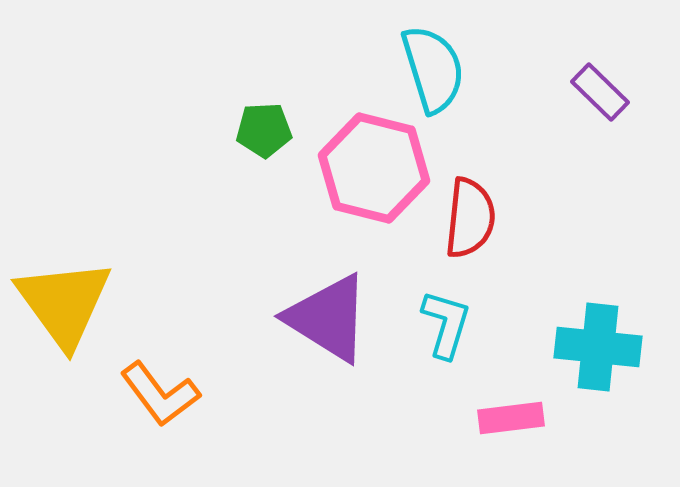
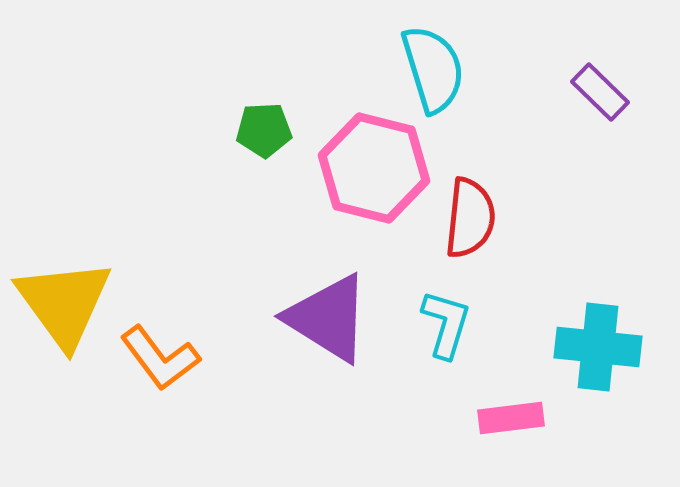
orange L-shape: moved 36 px up
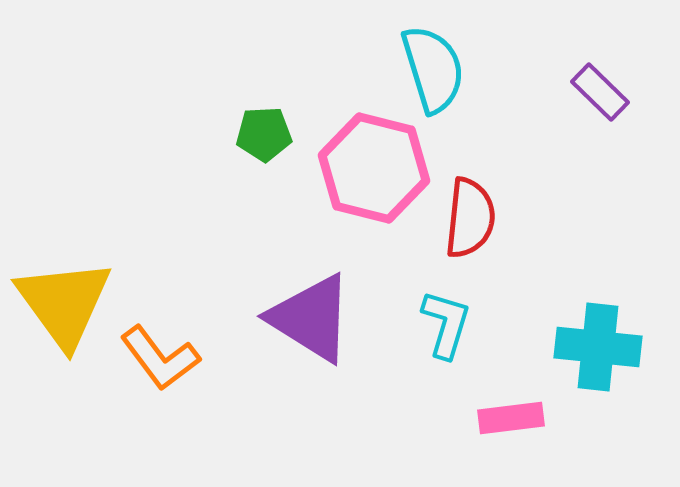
green pentagon: moved 4 px down
purple triangle: moved 17 px left
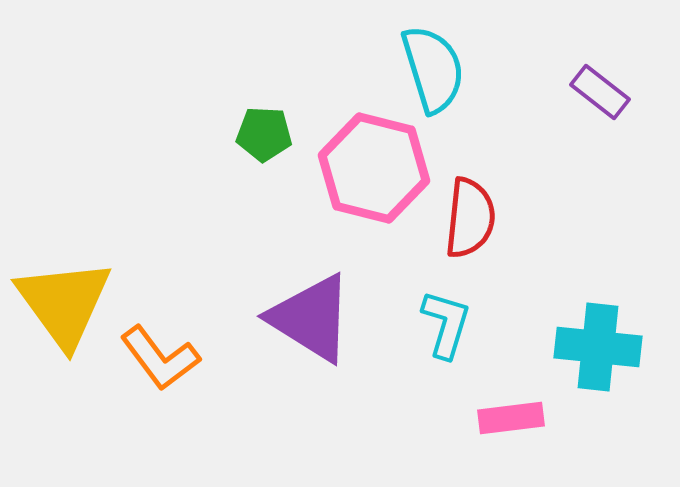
purple rectangle: rotated 6 degrees counterclockwise
green pentagon: rotated 6 degrees clockwise
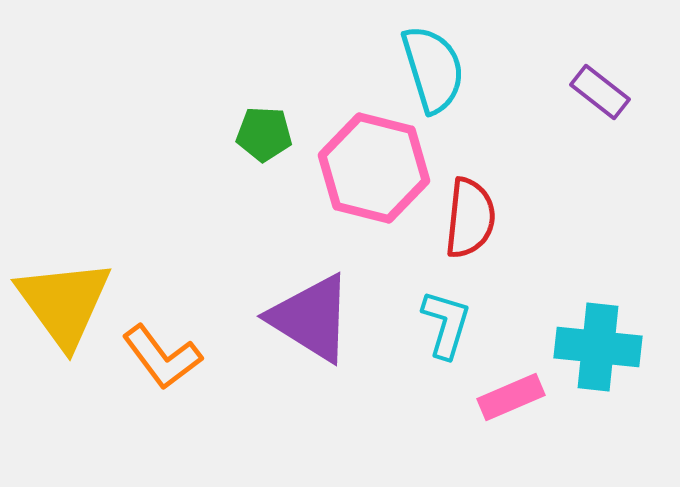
orange L-shape: moved 2 px right, 1 px up
pink rectangle: moved 21 px up; rotated 16 degrees counterclockwise
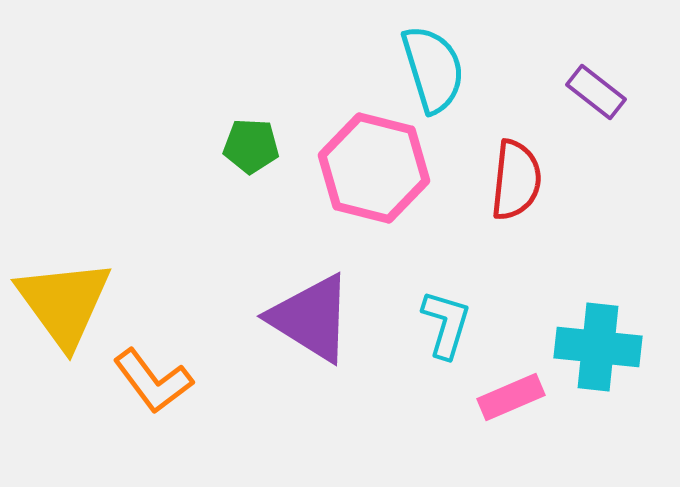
purple rectangle: moved 4 px left
green pentagon: moved 13 px left, 12 px down
red semicircle: moved 46 px right, 38 px up
orange L-shape: moved 9 px left, 24 px down
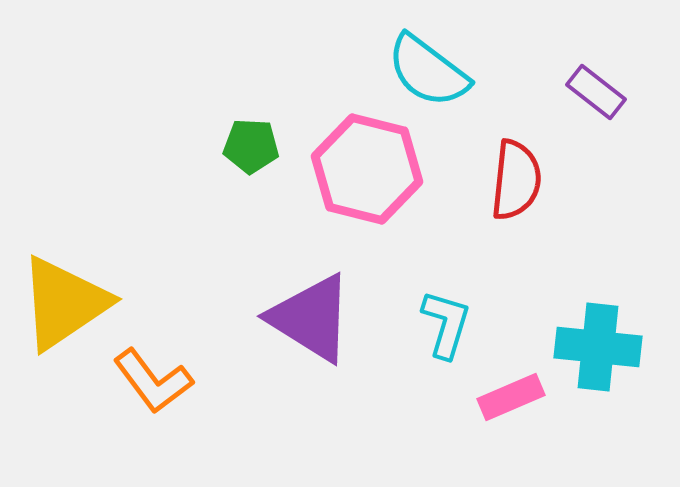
cyan semicircle: moved 5 px left, 2 px down; rotated 144 degrees clockwise
pink hexagon: moved 7 px left, 1 px down
yellow triangle: rotated 32 degrees clockwise
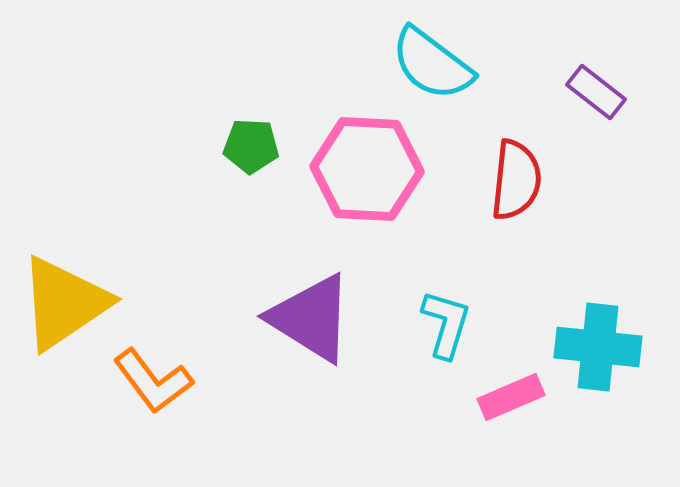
cyan semicircle: moved 4 px right, 7 px up
pink hexagon: rotated 11 degrees counterclockwise
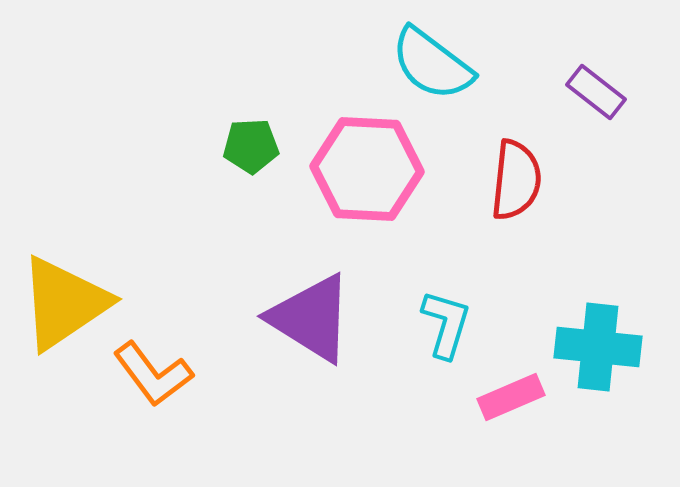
green pentagon: rotated 6 degrees counterclockwise
orange L-shape: moved 7 px up
